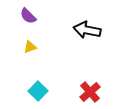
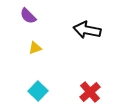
yellow triangle: moved 5 px right, 1 px down
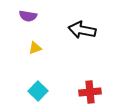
purple semicircle: rotated 36 degrees counterclockwise
black arrow: moved 5 px left
red cross: rotated 35 degrees clockwise
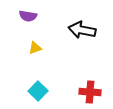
red cross: rotated 10 degrees clockwise
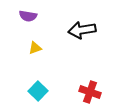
black arrow: rotated 20 degrees counterclockwise
red cross: rotated 15 degrees clockwise
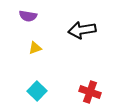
cyan square: moved 1 px left
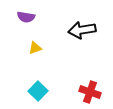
purple semicircle: moved 2 px left, 1 px down
cyan square: moved 1 px right
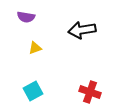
cyan square: moved 5 px left; rotated 18 degrees clockwise
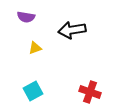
black arrow: moved 10 px left
